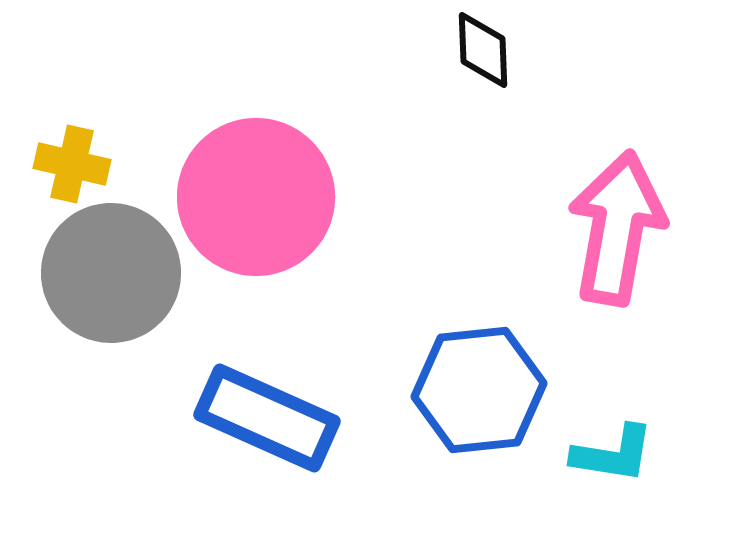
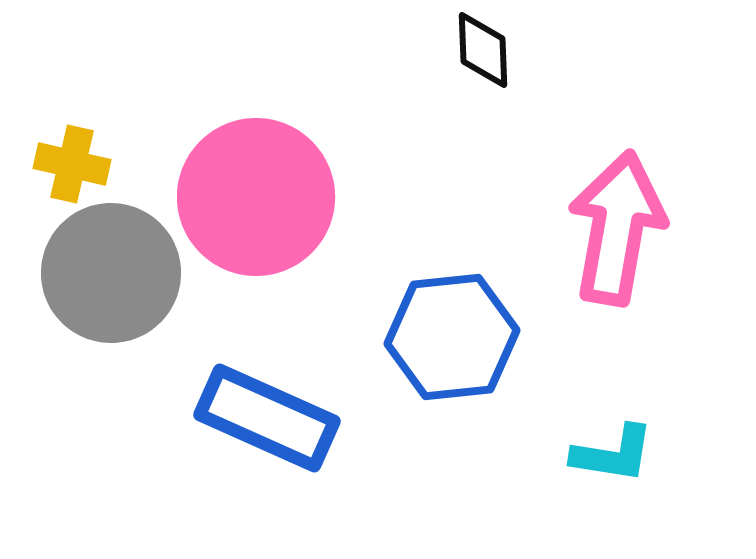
blue hexagon: moved 27 px left, 53 px up
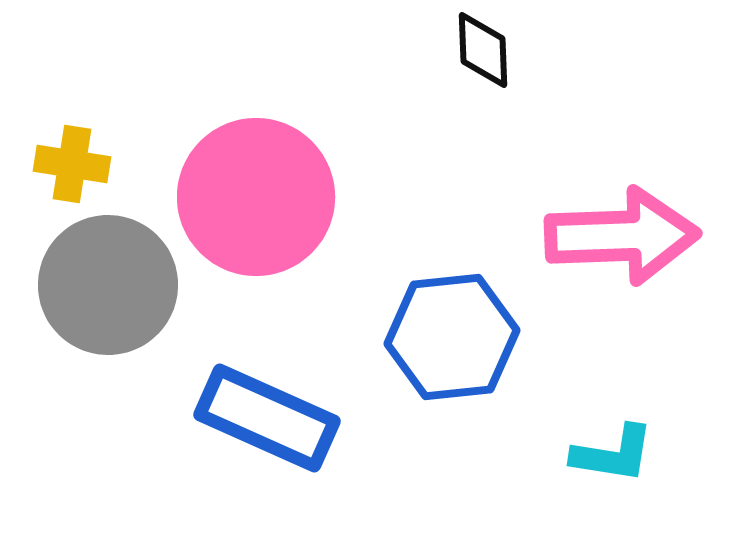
yellow cross: rotated 4 degrees counterclockwise
pink arrow: moved 5 px right, 8 px down; rotated 78 degrees clockwise
gray circle: moved 3 px left, 12 px down
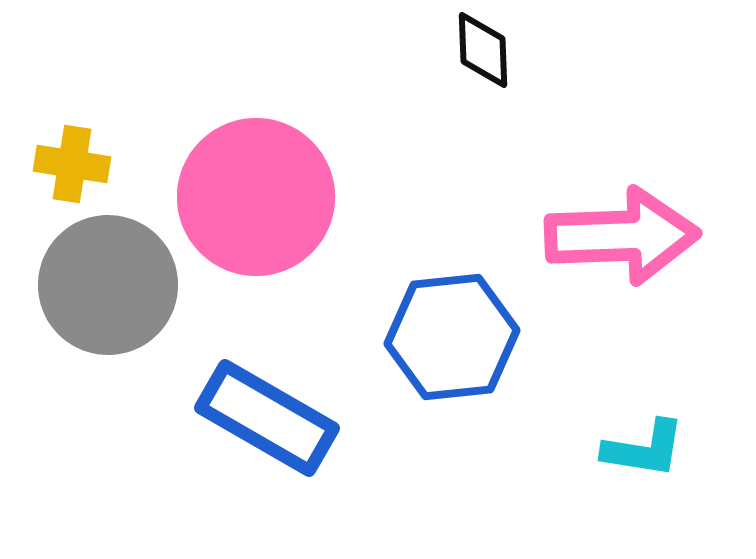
blue rectangle: rotated 6 degrees clockwise
cyan L-shape: moved 31 px right, 5 px up
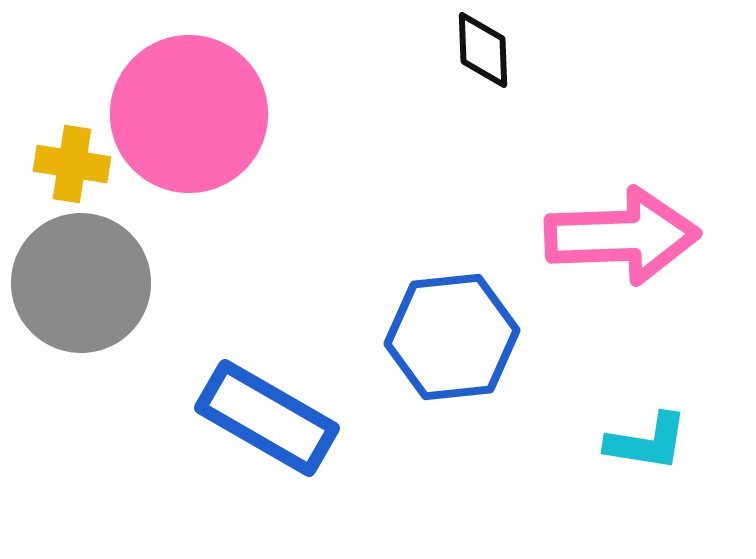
pink circle: moved 67 px left, 83 px up
gray circle: moved 27 px left, 2 px up
cyan L-shape: moved 3 px right, 7 px up
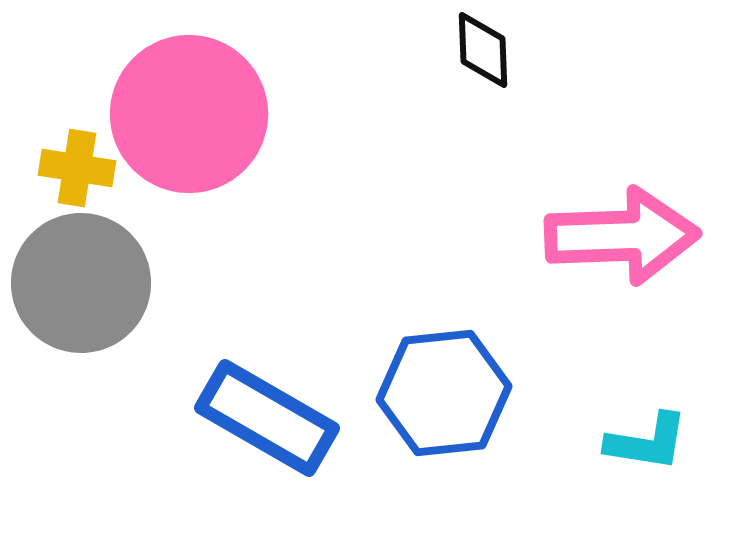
yellow cross: moved 5 px right, 4 px down
blue hexagon: moved 8 px left, 56 px down
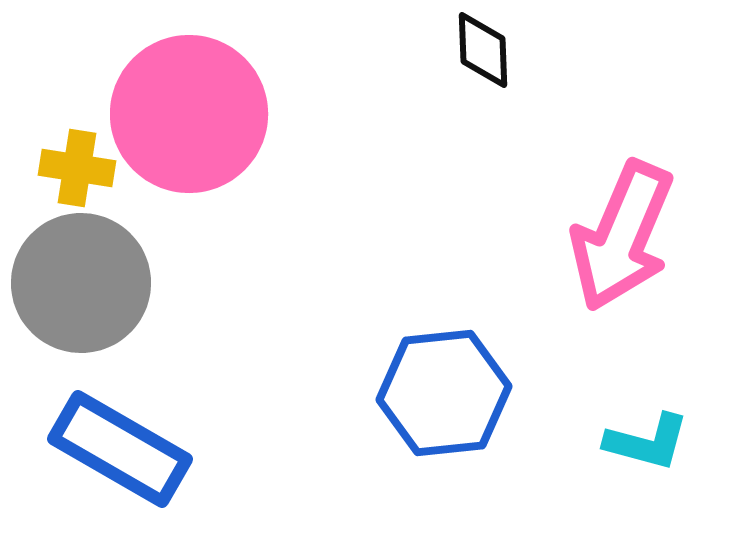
pink arrow: rotated 115 degrees clockwise
blue rectangle: moved 147 px left, 31 px down
cyan L-shape: rotated 6 degrees clockwise
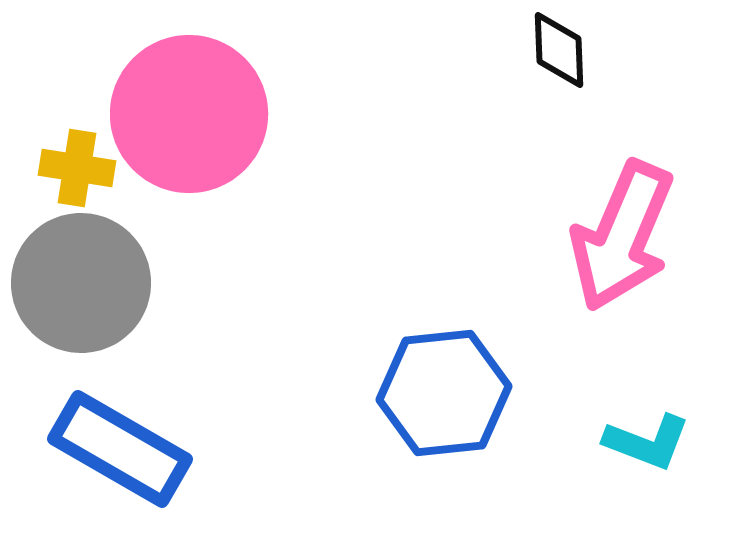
black diamond: moved 76 px right
cyan L-shape: rotated 6 degrees clockwise
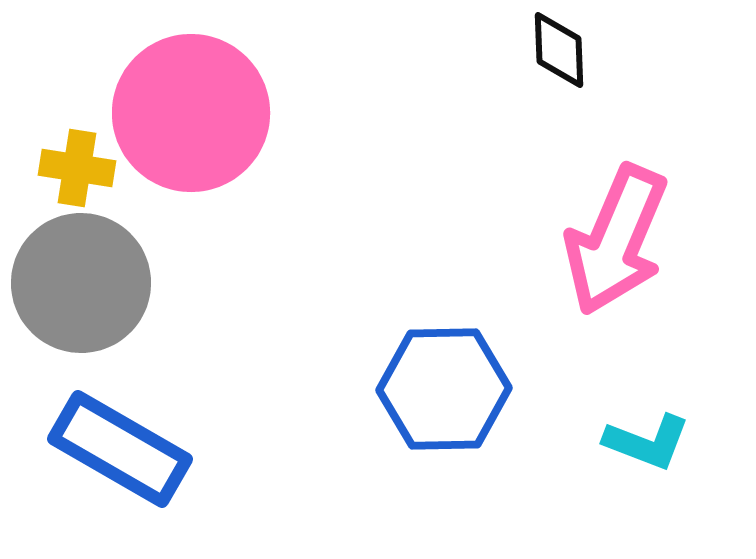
pink circle: moved 2 px right, 1 px up
pink arrow: moved 6 px left, 4 px down
blue hexagon: moved 4 px up; rotated 5 degrees clockwise
